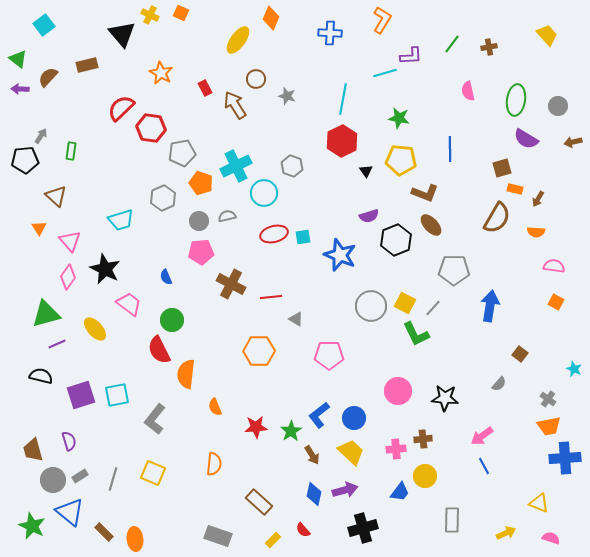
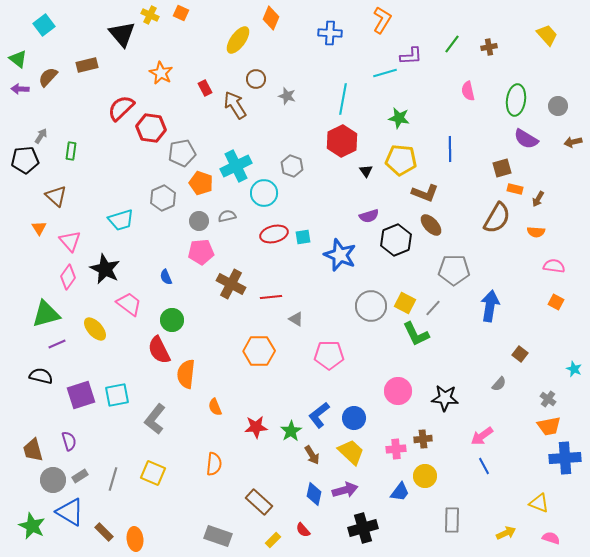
blue triangle at (70, 512): rotated 8 degrees counterclockwise
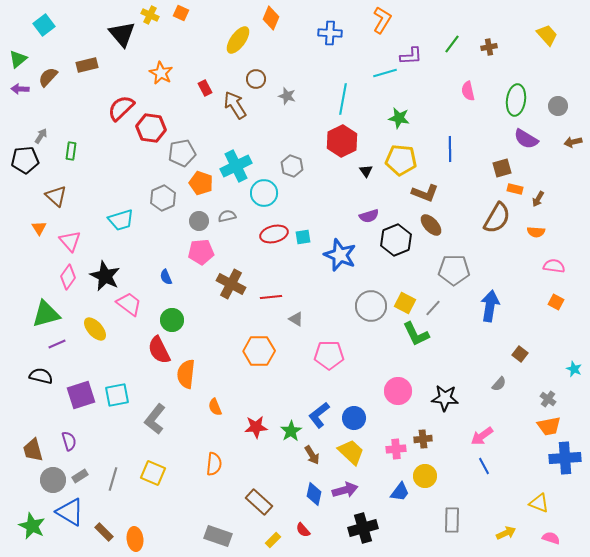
green triangle at (18, 59): rotated 42 degrees clockwise
black star at (105, 269): moved 7 px down
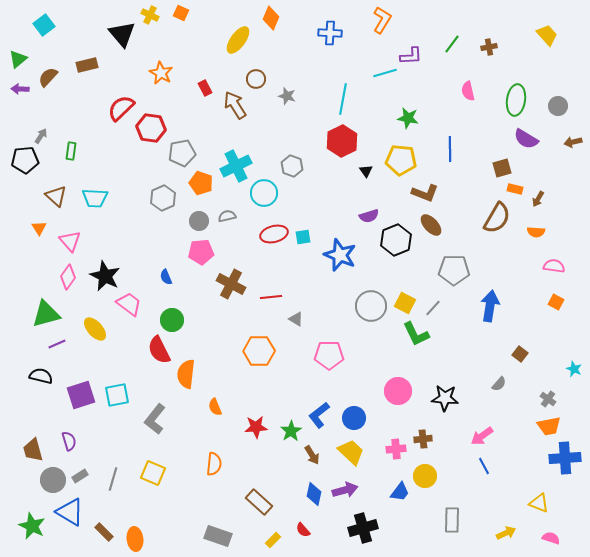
green star at (399, 118): moved 9 px right
cyan trapezoid at (121, 220): moved 26 px left, 22 px up; rotated 20 degrees clockwise
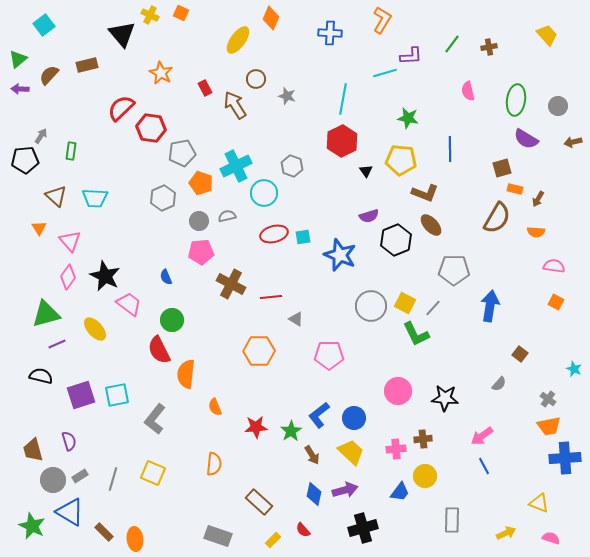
brown semicircle at (48, 77): moved 1 px right, 2 px up
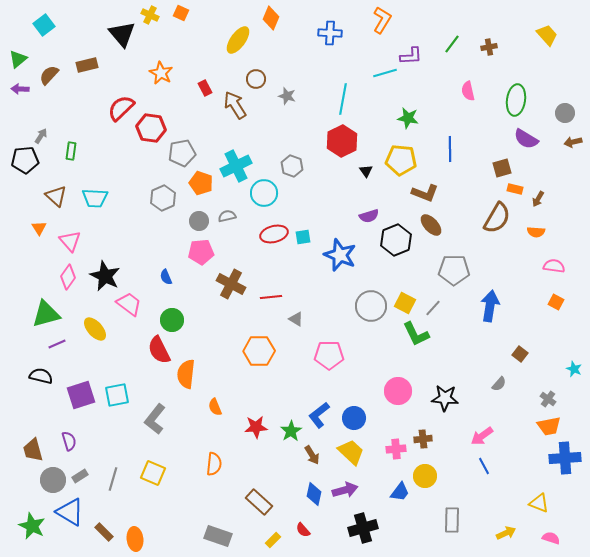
gray circle at (558, 106): moved 7 px right, 7 px down
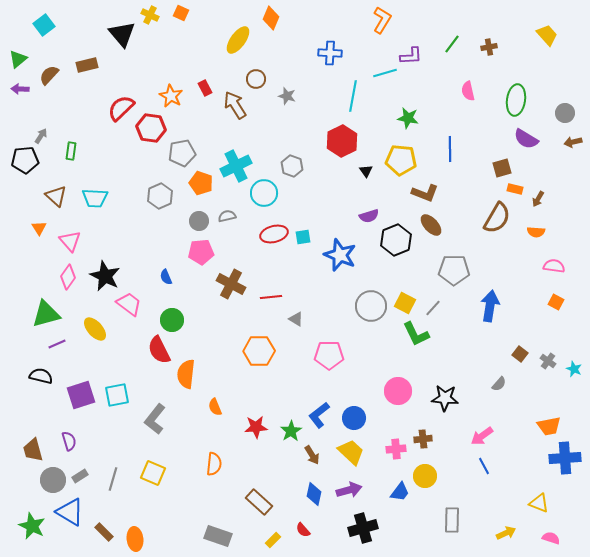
blue cross at (330, 33): moved 20 px down
orange star at (161, 73): moved 10 px right, 23 px down
cyan line at (343, 99): moved 10 px right, 3 px up
gray hexagon at (163, 198): moved 3 px left, 2 px up
gray cross at (548, 399): moved 38 px up
purple arrow at (345, 490): moved 4 px right
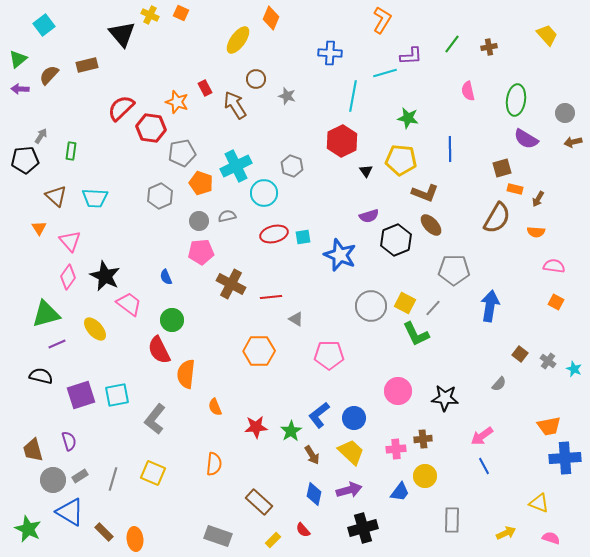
orange star at (171, 96): moved 6 px right, 6 px down; rotated 10 degrees counterclockwise
green star at (32, 526): moved 4 px left, 3 px down
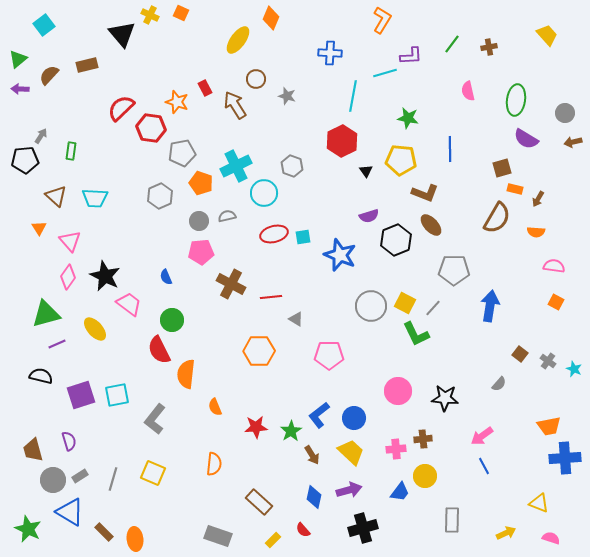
blue diamond at (314, 494): moved 3 px down
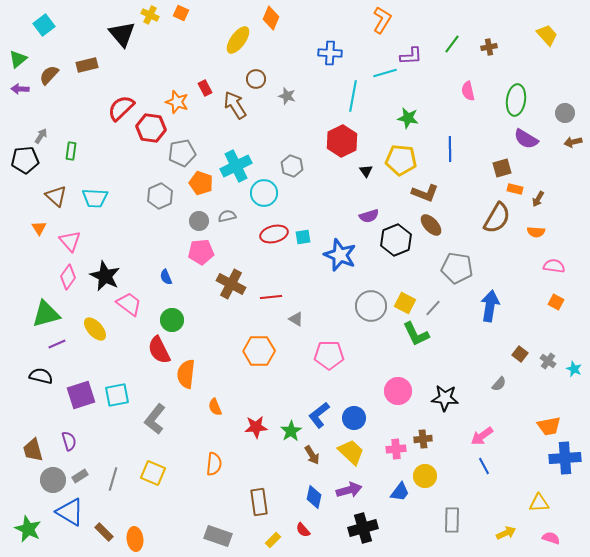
gray pentagon at (454, 270): moved 3 px right, 2 px up; rotated 8 degrees clockwise
brown rectangle at (259, 502): rotated 40 degrees clockwise
yellow triangle at (539, 503): rotated 25 degrees counterclockwise
